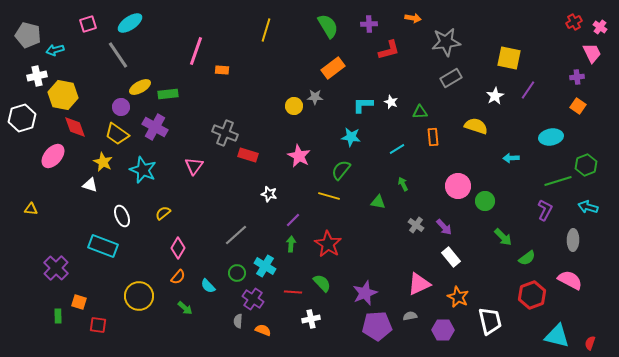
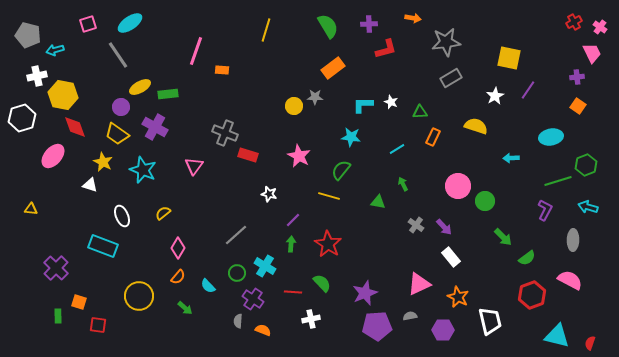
red L-shape at (389, 50): moved 3 px left, 1 px up
orange rectangle at (433, 137): rotated 30 degrees clockwise
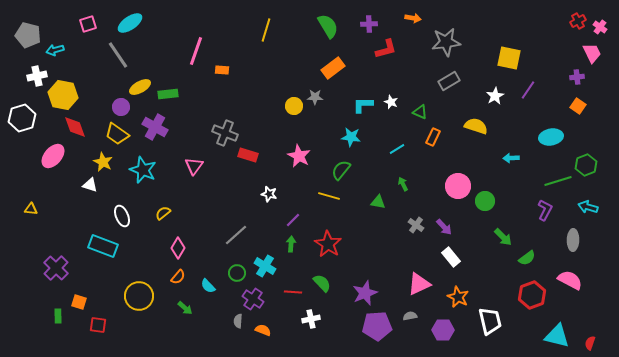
red cross at (574, 22): moved 4 px right, 1 px up
gray rectangle at (451, 78): moved 2 px left, 3 px down
green triangle at (420, 112): rotated 28 degrees clockwise
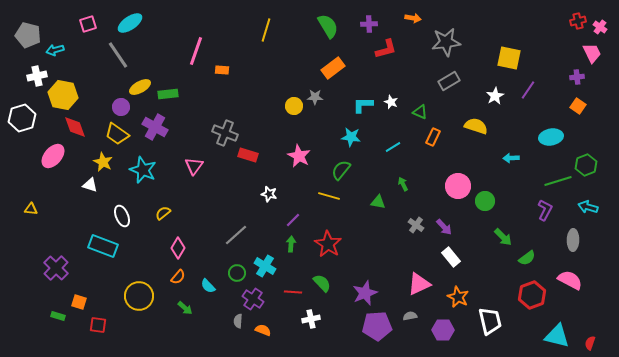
red cross at (578, 21): rotated 14 degrees clockwise
cyan line at (397, 149): moved 4 px left, 2 px up
green rectangle at (58, 316): rotated 72 degrees counterclockwise
